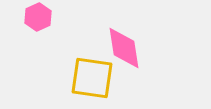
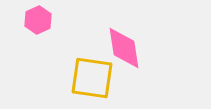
pink hexagon: moved 3 px down
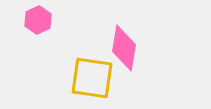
pink diamond: rotated 18 degrees clockwise
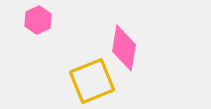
yellow square: moved 3 px down; rotated 30 degrees counterclockwise
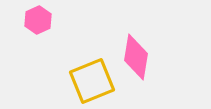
pink diamond: moved 12 px right, 9 px down
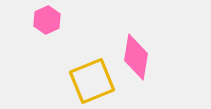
pink hexagon: moved 9 px right
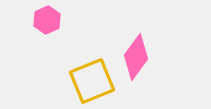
pink diamond: rotated 27 degrees clockwise
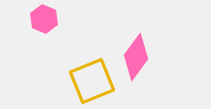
pink hexagon: moved 3 px left, 1 px up; rotated 12 degrees counterclockwise
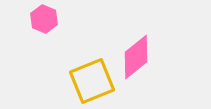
pink diamond: rotated 15 degrees clockwise
